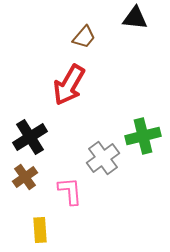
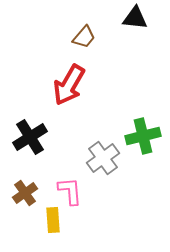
brown cross: moved 16 px down
yellow rectangle: moved 13 px right, 10 px up
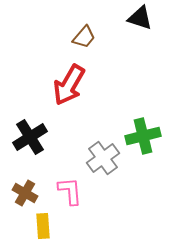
black triangle: moved 5 px right; rotated 12 degrees clockwise
brown cross: rotated 25 degrees counterclockwise
yellow rectangle: moved 10 px left, 6 px down
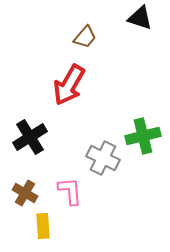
brown trapezoid: moved 1 px right
gray cross: rotated 28 degrees counterclockwise
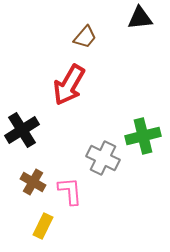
black triangle: rotated 24 degrees counterclockwise
black cross: moved 8 px left, 7 px up
brown cross: moved 8 px right, 11 px up
yellow rectangle: rotated 30 degrees clockwise
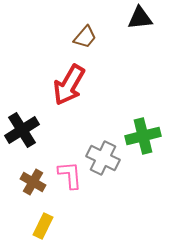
pink L-shape: moved 16 px up
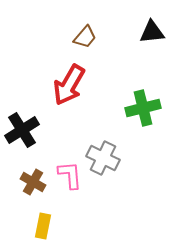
black triangle: moved 12 px right, 14 px down
green cross: moved 28 px up
yellow rectangle: rotated 15 degrees counterclockwise
